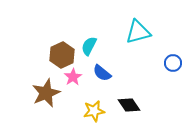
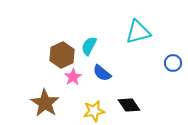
brown star: moved 1 px left, 10 px down; rotated 16 degrees counterclockwise
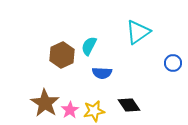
cyan triangle: rotated 20 degrees counterclockwise
blue semicircle: rotated 36 degrees counterclockwise
pink star: moved 3 px left, 33 px down
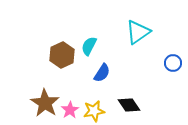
blue semicircle: rotated 60 degrees counterclockwise
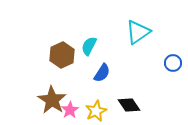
brown star: moved 7 px right, 3 px up
yellow star: moved 2 px right; rotated 15 degrees counterclockwise
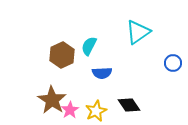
blue semicircle: rotated 54 degrees clockwise
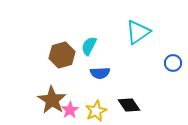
brown hexagon: rotated 10 degrees clockwise
blue semicircle: moved 2 px left
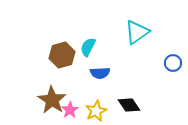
cyan triangle: moved 1 px left
cyan semicircle: moved 1 px left, 1 px down
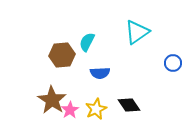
cyan semicircle: moved 1 px left, 5 px up
brown hexagon: rotated 10 degrees clockwise
yellow star: moved 2 px up
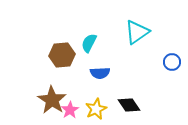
cyan semicircle: moved 2 px right, 1 px down
blue circle: moved 1 px left, 1 px up
